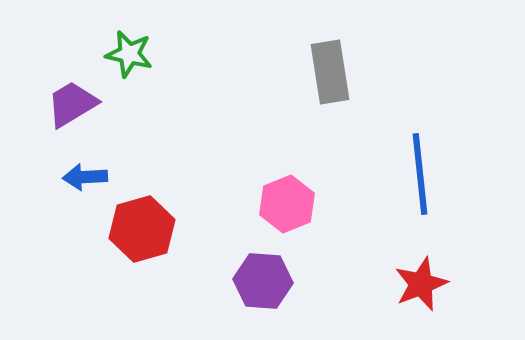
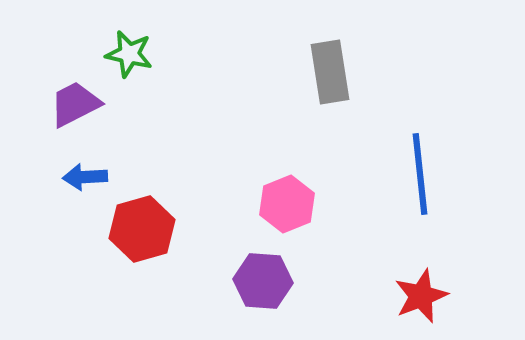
purple trapezoid: moved 3 px right; rotated 4 degrees clockwise
red star: moved 12 px down
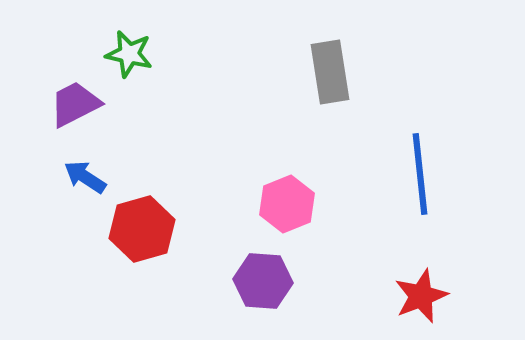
blue arrow: rotated 36 degrees clockwise
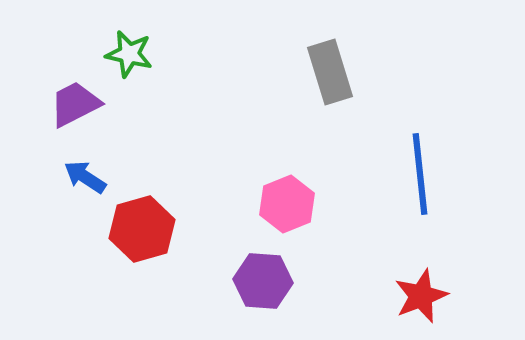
gray rectangle: rotated 8 degrees counterclockwise
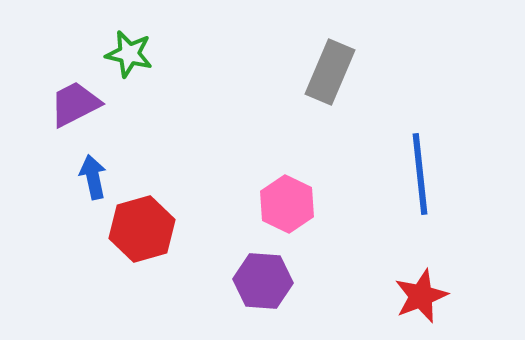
gray rectangle: rotated 40 degrees clockwise
blue arrow: moved 8 px right; rotated 45 degrees clockwise
pink hexagon: rotated 12 degrees counterclockwise
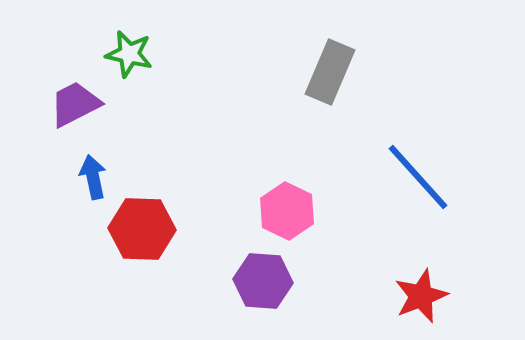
blue line: moved 2 px left, 3 px down; rotated 36 degrees counterclockwise
pink hexagon: moved 7 px down
red hexagon: rotated 18 degrees clockwise
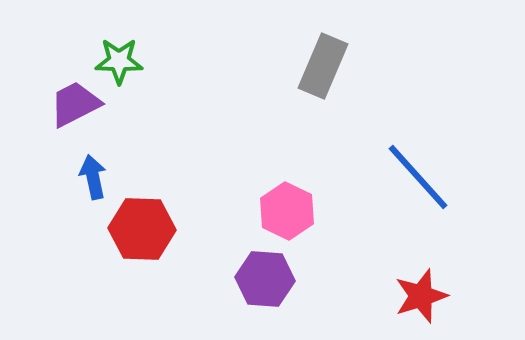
green star: moved 10 px left, 7 px down; rotated 12 degrees counterclockwise
gray rectangle: moved 7 px left, 6 px up
purple hexagon: moved 2 px right, 2 px up
red star: rotated 4 degrees clockwise
